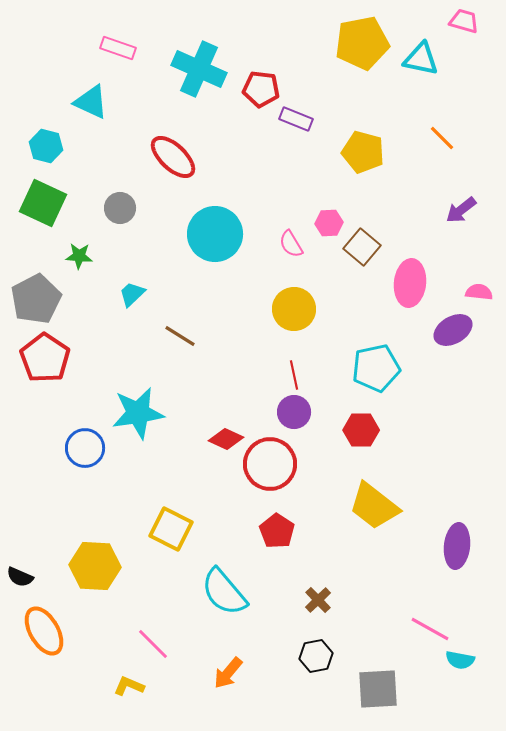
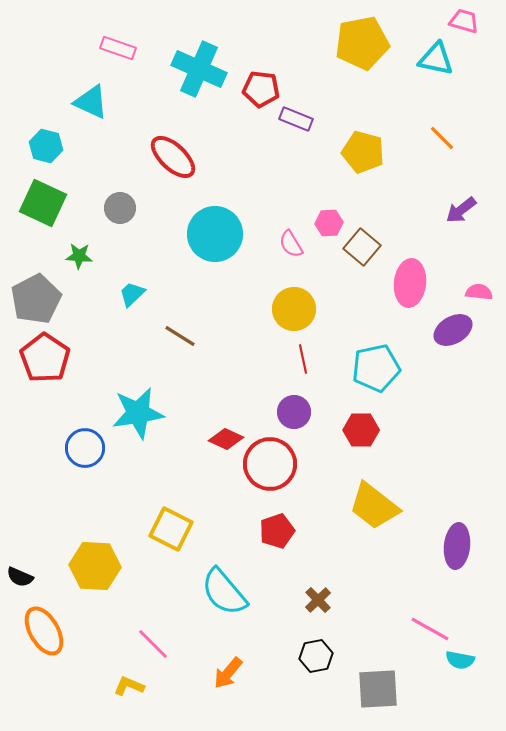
cyan triangle at (421, 59): moved 15 px right
red line at (294, 375): moved 9 px right, 16 px up
red pentagon at (277, 531): rotated 20 degrees clockwise
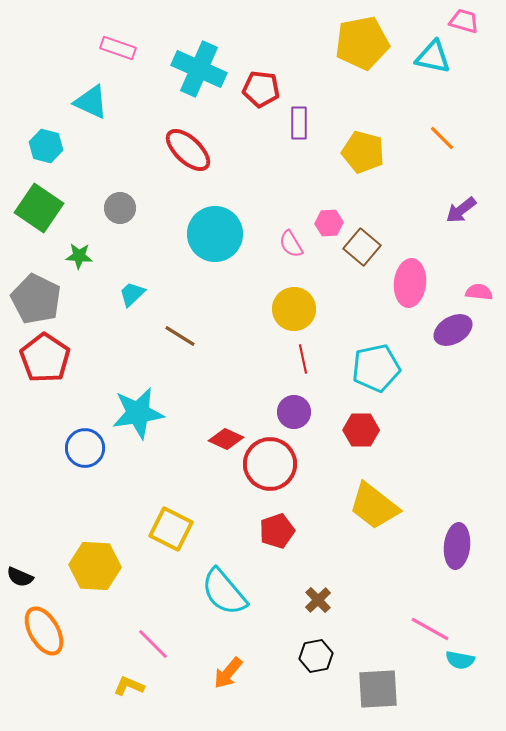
cyan triangle at (436, 59): moved 3 px left, 2 px up
purple rectangle at (296, 119): moved 3 px right, 4 px down; rotated 68 degrees clockwise
red ellipse at (173, 157): moved 15 px right, 7 px up
green square at (43, 203): moved 4 px left, 5 px down; rotated 9 degrees clockwise
gray pentagon at (36, 299): rotated 18 degrees counterclockwise
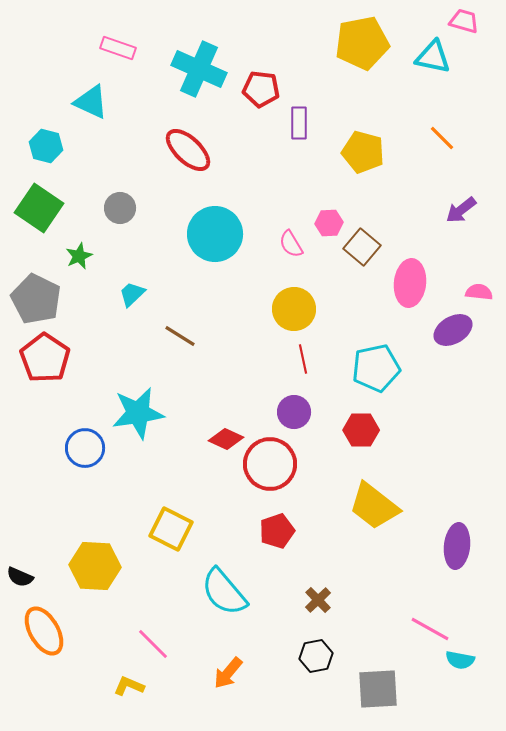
green star at (79, 256): rotated 28 degrees counterclockwise
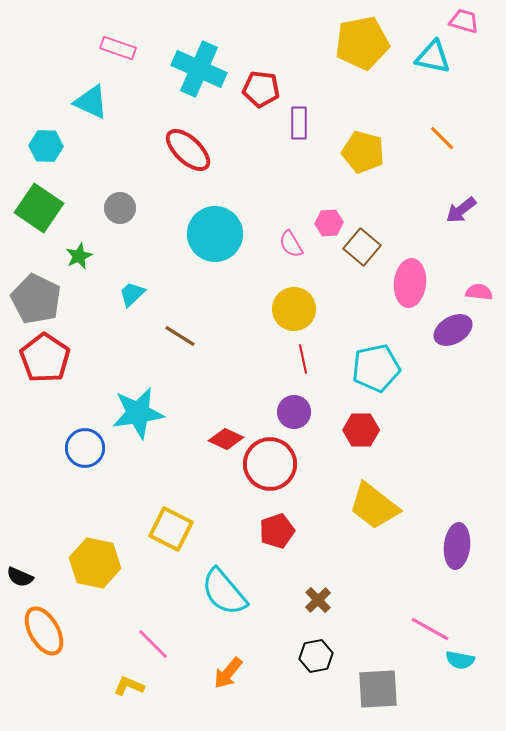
cyan hexagon at (46, 146): rotated 12 degrees counterclockwise
yellow hexagon at (95, 566): moved 3 px up; rotated 9 degrees clockwise
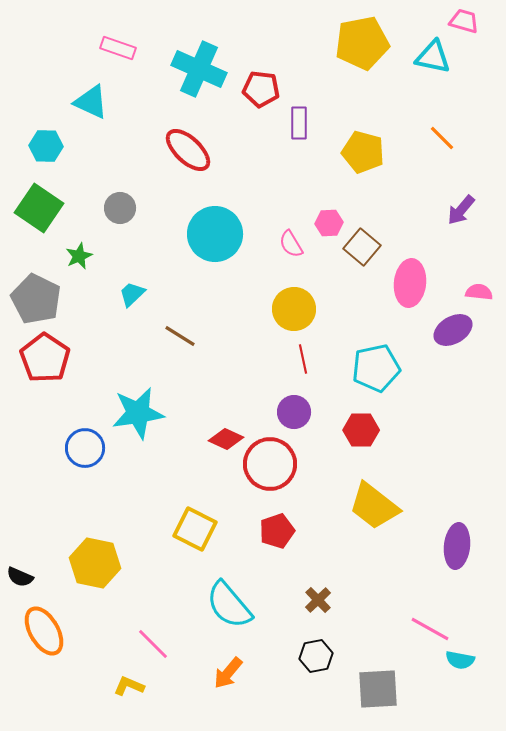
purple arrow at (461, 210): rotated 12 degrees counterclockwise
yellow square at (171, 529): moved 24 px right
cyan semicircle at (224, 592): moved 5 px right, 13 px down
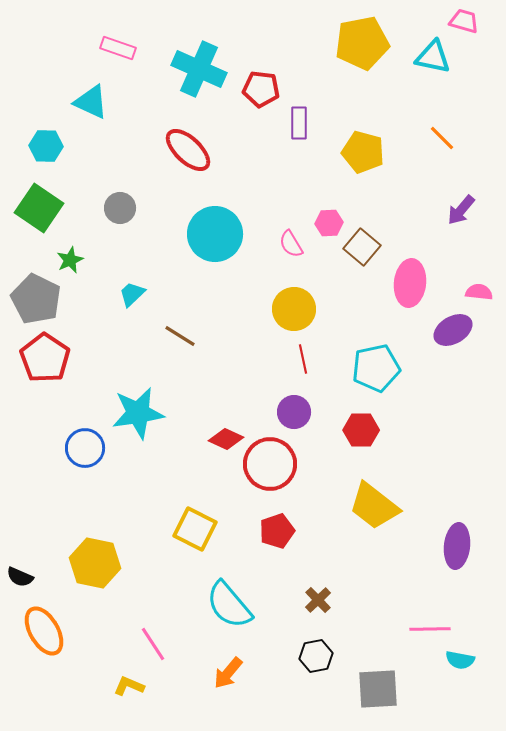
green star at (79, 256): moved 9 px left, 4 px down
pink line at (430, 629): rotated 30 degrees counterclockwise
pink line at (153, 644): rotated 12 degrees clockwise
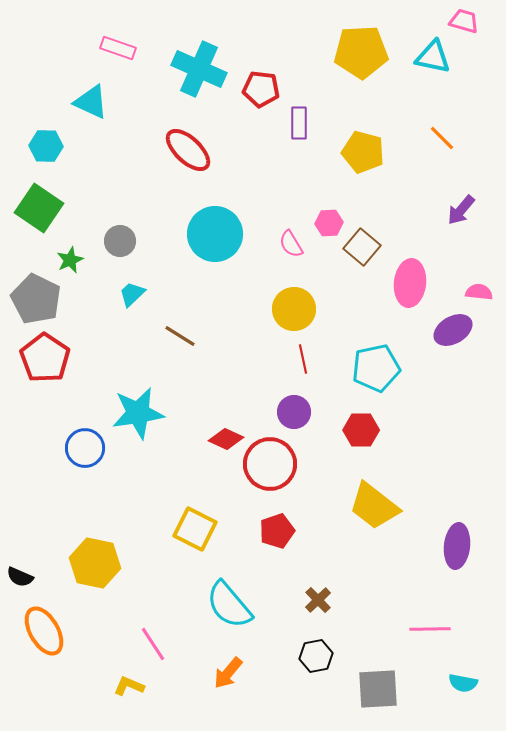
yellow pentagon at (362, 43): moved 1 px left, 9 px down; rotated 8 degrees clockwise
gray circle at (120, 208): moved 33 px down
cyan semicircle at (460, 660): moved 3 px right, 23 px down
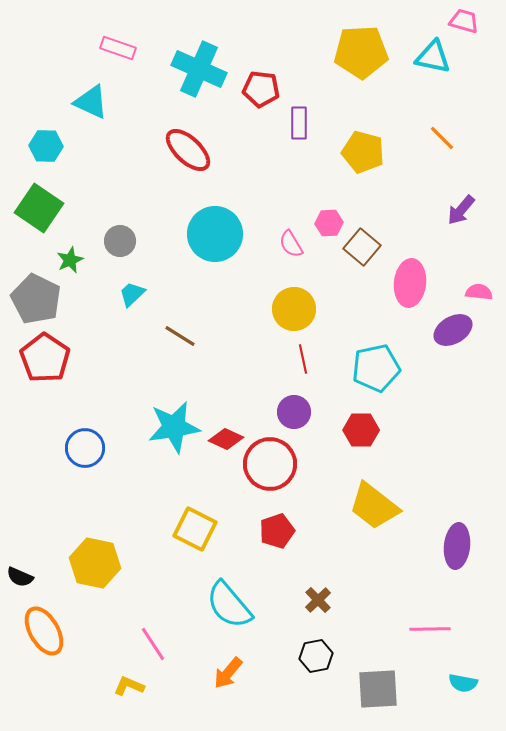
cyan star at (138, 413): moved 36 px right, 14 px down
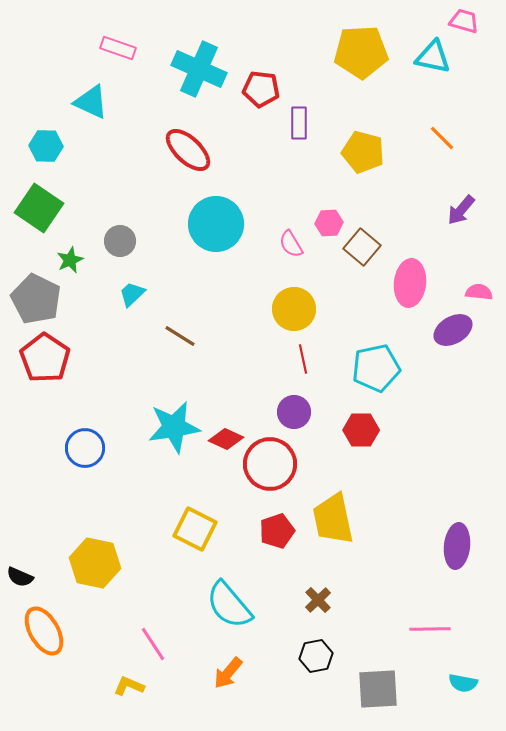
cyan circle at (215, 234): moved 1 px right, 10 px up
yellow trapezoid at (374, 506): moved 41 px left, 13 px down; rotated 40 degrees clockwise
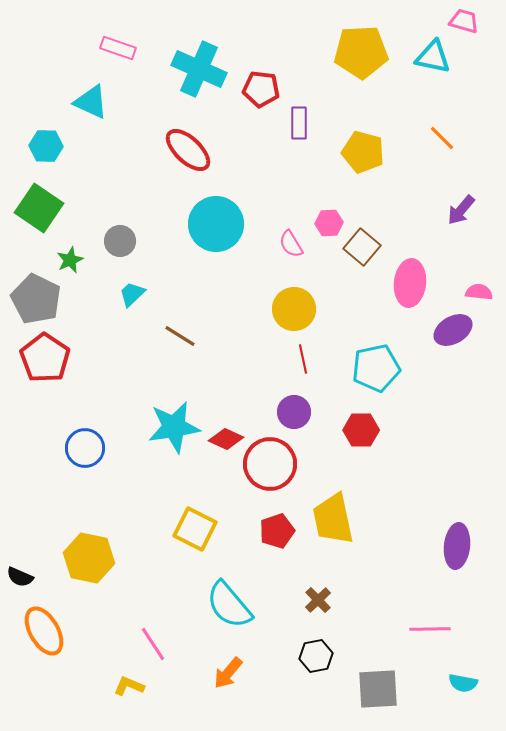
yellow hexagon at (95, 563): moved 6 px left, 5 px up
